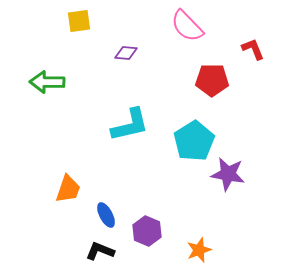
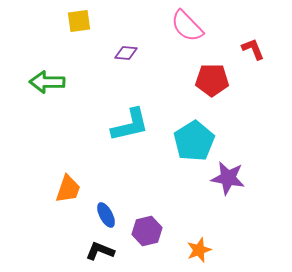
purple star: moved 4 px down
purple hexagon: rotated 24 degrees clockwise
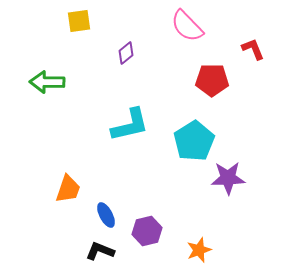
purple diamond: rotated 45 degrees counterclockwise
purple star: rotated 12 degrees counterclockwise
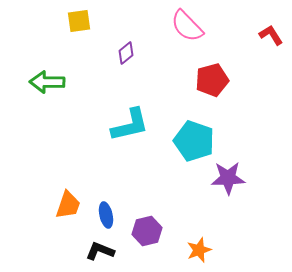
red L-shape: moved 18 px right, 14 px up; rotated 10 degrees counterclockwise
red pentagon: rotated 16 degrees counterclockwise
cyan pentagon: rotated 21 degrees counterclockwise
orange trapezoid: moved 16 px down
blue ellipse: rotated 15 degrees clockwise
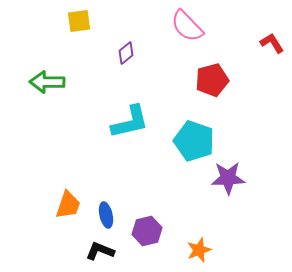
red L-shape: moved 1 px right, 8 px down
cyan L-shape: moved 3 px up
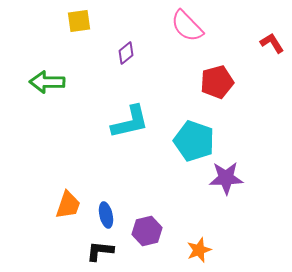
red pentagon: moved 5 px right, 2 px down
purple star: moved 2 px left
black L-shape: rotated 16 degrees counterclockwise
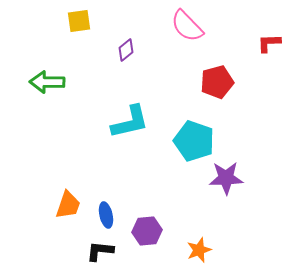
red L-shape: moved 3 px left; rotated 60 degrees counterclockwise
purple diamond: moved 3 px up
purple hexagon: rotated 8 degrees clockwise
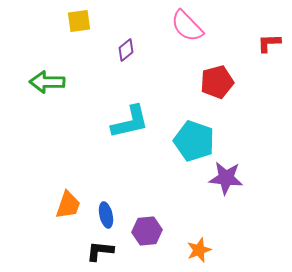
purple star: rotated 8 degrees clockwise
